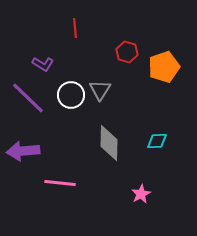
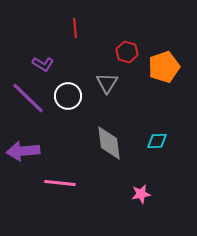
gray triangle: moved 7 px right, 7 px up
white circle: moved 3 px left, 1 px down
gray diamond: rotated 9 degrees counterclockwise
pink star: rotated 18 degrees clockwise
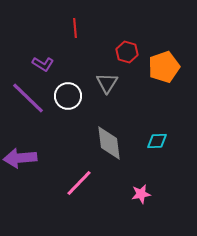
purple arrow: moved 3 px left, 7 px down
pink line: moved 19 px right; rotated 52 degrees counterclockwise
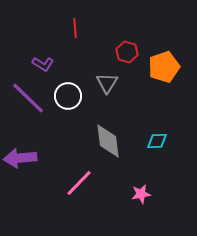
gray diamond: moved 1 px left, 2 px up
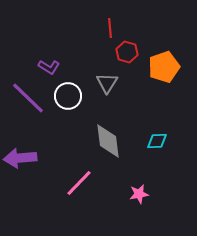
red line: moved 35 px right
purple L-shape: moved 6 px right, 3 px down
pink star: moved 2 px left
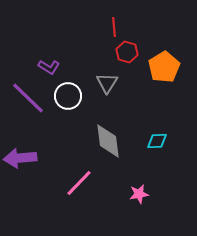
red line: moved 4 px right, 1 px up
orange pentagon: rotated 12 degrees counterclockwise
